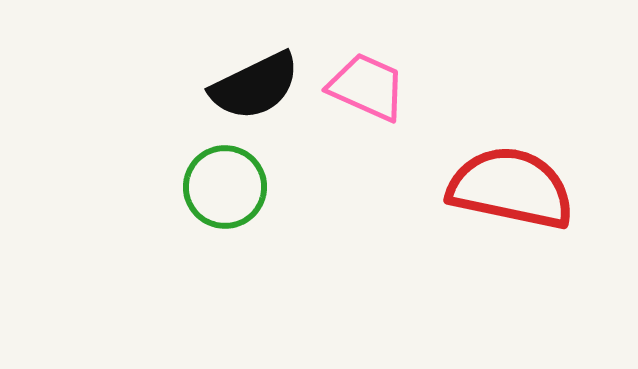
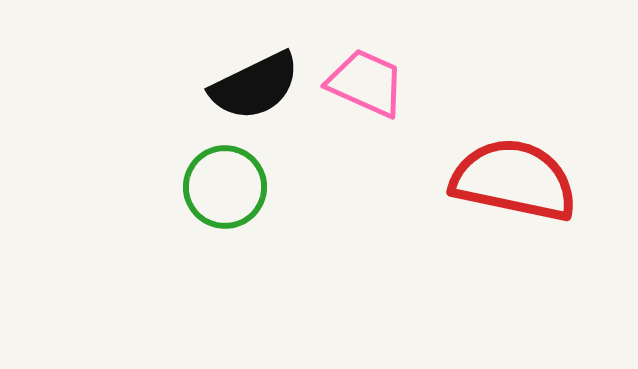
pink trapezoid: moved 1 px left, 4 px up
red semicircle: moved 3 px right, 8 px up
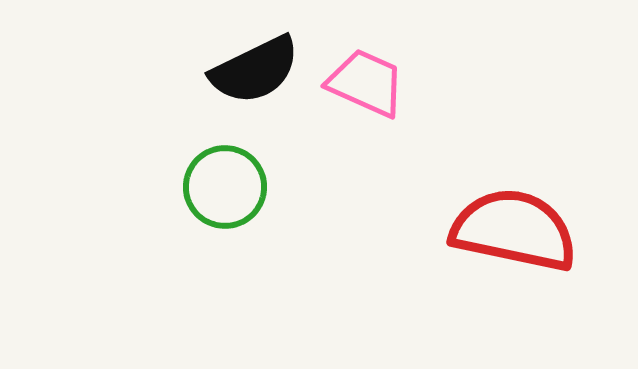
black semicircle: moved 16 px up
red semicircle: moved 50 px down
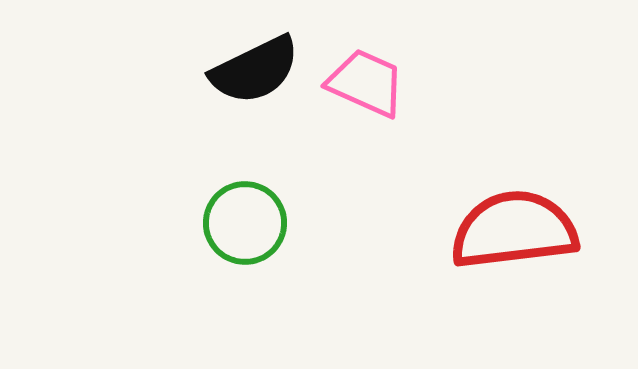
green circle: moved 20 px right, 36 px down
red semicircle: rotated 19 degrees counterclockwise
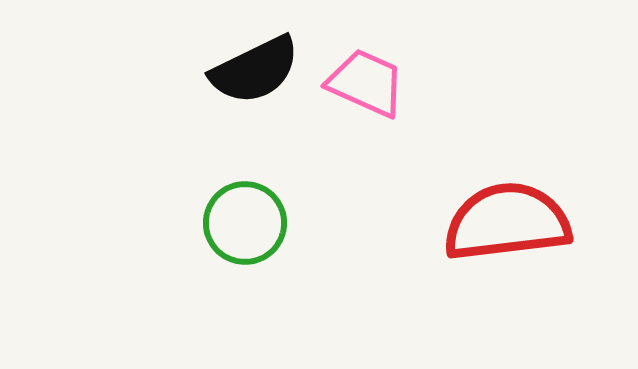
red semicircle: moved 7 px left, 8 px up
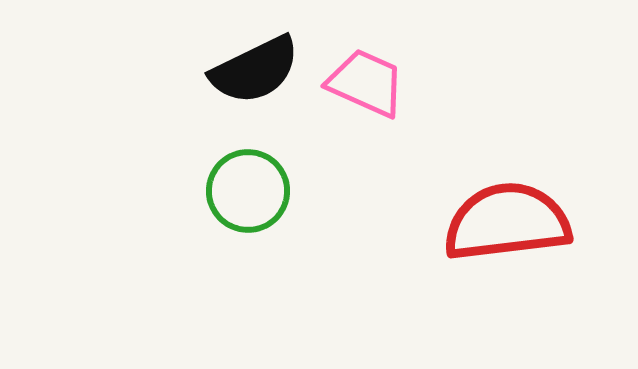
green circle: moved 3 px right, 32 px up
